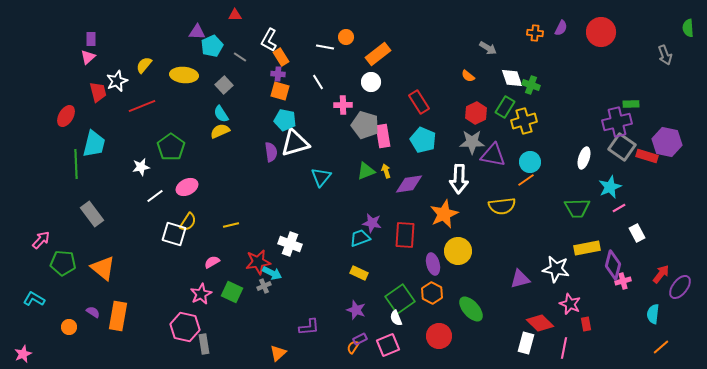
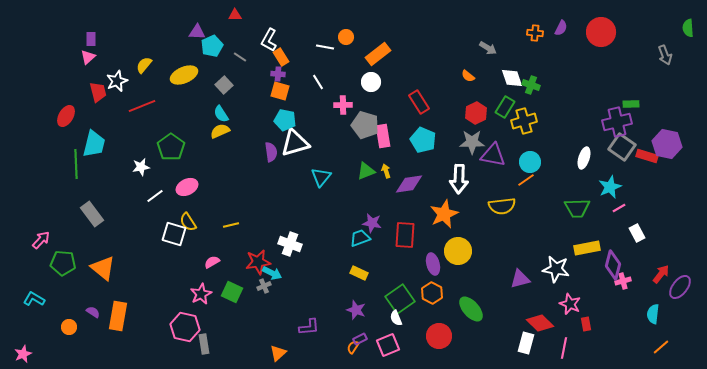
yellow ellipse at (184, 75): rotated 28 degrees counterclockwise
purple hexagon at (667, 142): moved 2 px down
yellow semicircle at (188, 222): rotated 114 degrees clockwise
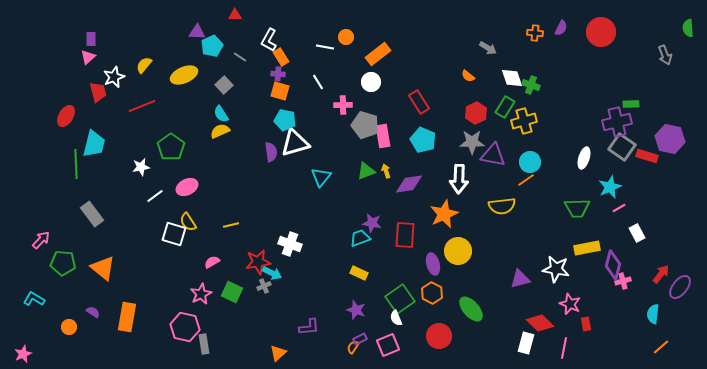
white star at (117, 81): moved 3 px left, 4 px up
purple hexagon at (667, 144): moved 3 px right, 5 px up
orange rectangle at (118, 316): moved 9 px right, 1 px down
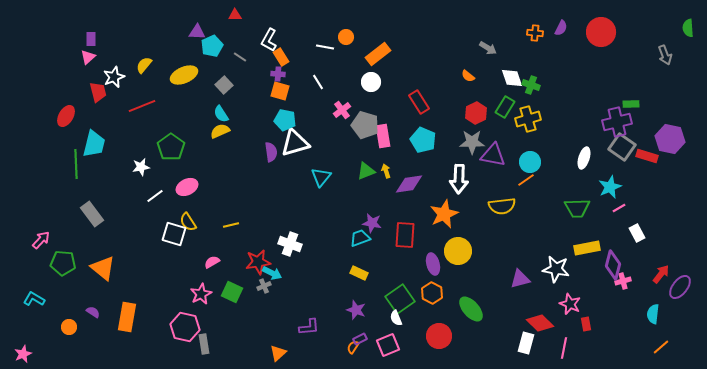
pink cross at (343, 105): moved 1 px left, 5 px down; rotated 36 degrees counterclockwise
yellow cross at (524, 121): moved 4 px right, 2 px up
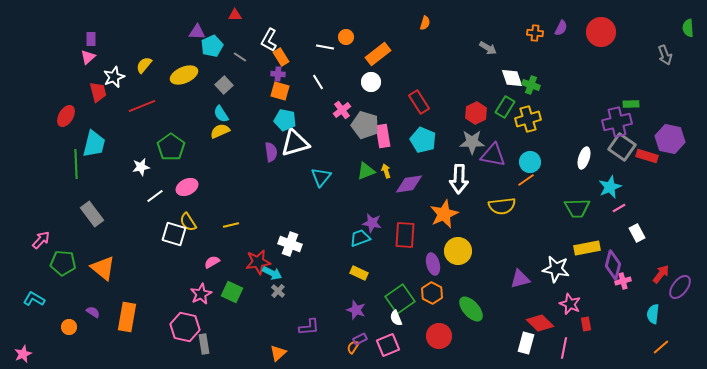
orange semicircle at (468, 76): moved 43 px left, 53 px up; rotated 112 degrees counterclockwise
gray cross at (264, 286): moved 14 px right, 5 px down; rotated 24 degrees counterclockwise
